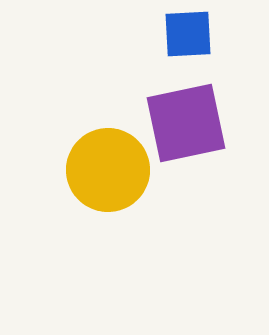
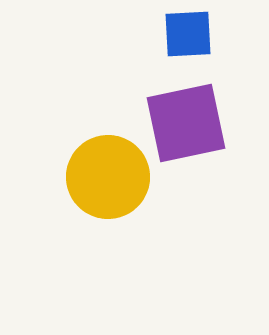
yellow circle: moved 7 px down
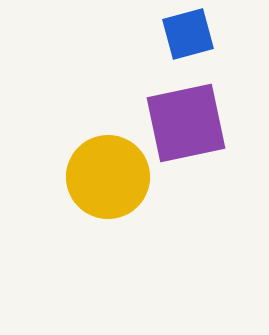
blue square: rotated 12 degrees counterclockwise
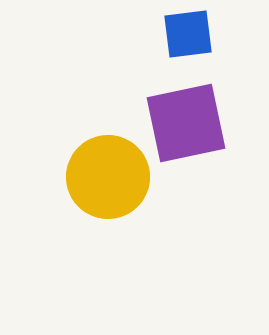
blue square: rotated 8 degrees clockwise
